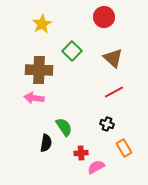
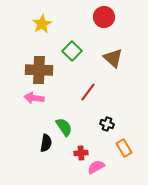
red line: moved 26 px left; rotated 24 degrees counterclockwise
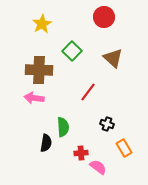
green semicircle: moved 1 px left; rotated 30 degrees clockwise
pink semicircle: moved 2 px right; rotated 66 degrees clockwise
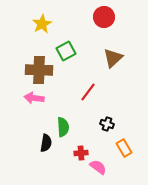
green square: moved 6 px left; rotated 18 degrees clockwise
brown triangle: rotated 35 degrees clockwise
